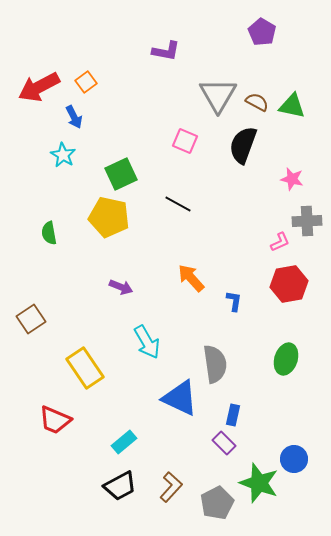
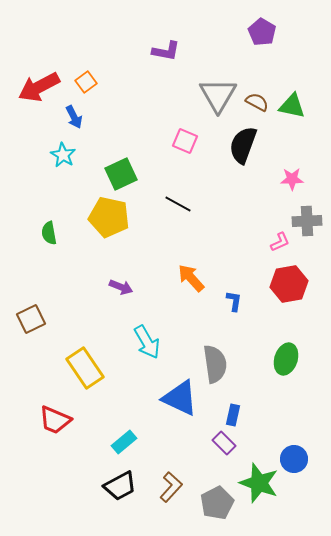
pink star: rotated 15 degrees counterclockwise
brown square: rotated 8 degrees clockwise
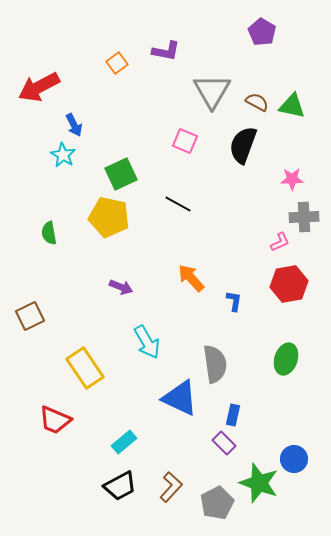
orange square: moved 31 px right, 19 px up
gray triangle: moved 6 px left, 4 px up
blue arrow: moved 8 px down
gray cross: moved 3 px left, 4 px up
brown square: moved 1 px left, 3 px up
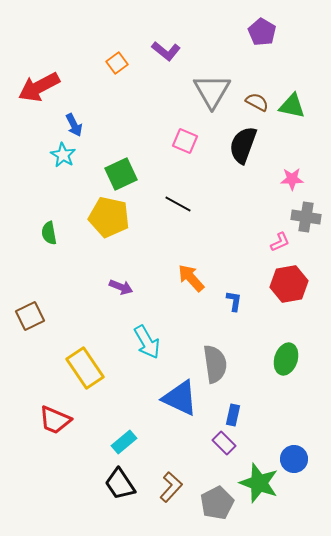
purple L-shape: rotated 28 degrees clockwise
gray cross: moved 2 px right; rotated 12 degrees clockwise
black trapezoid: moved 2 px up; rotated 84 degrees clockwise
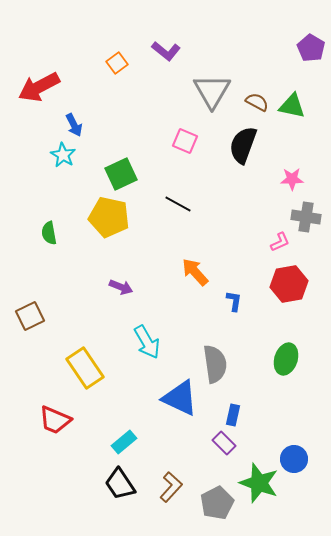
purple pentagon: moved 49 px right, 16 px down
orange arrow: moved 4 px right, 6 px up
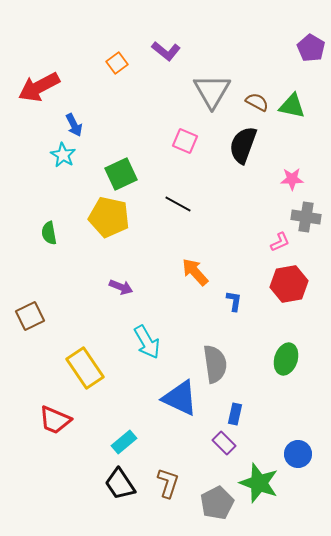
blue rectangle: moved 2 px right, 1 px up
blue circle: moved 4 px right, 5 px up
brown L-shape: moved 3 px left, 4 px up; rotated 24 degrees counterclockwise
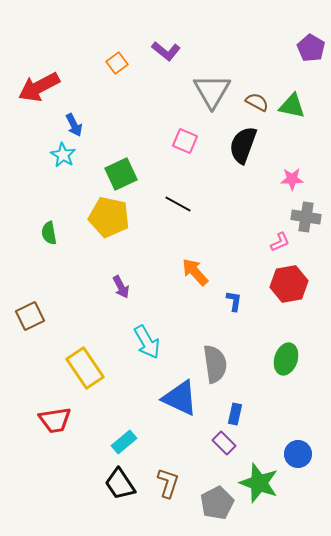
purple arrow: rotated 40 degrees clockwise
red trapezoid: rotated 32 degrees counterclockwise
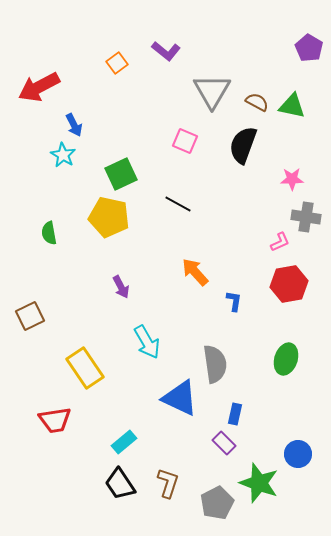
purple pentagon: moved 2 px left
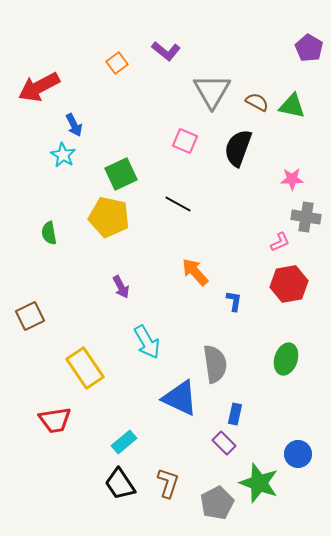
black semicircle: moved 5 px left, 3 px down
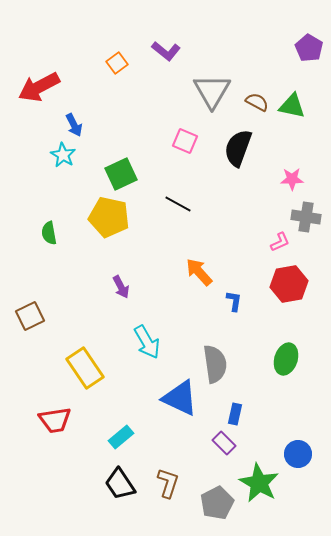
orange arrow: moved 4 px right
cyan rectangle: moved 3 px left, 5 px up
green star: rotated 9 degrees clockwise
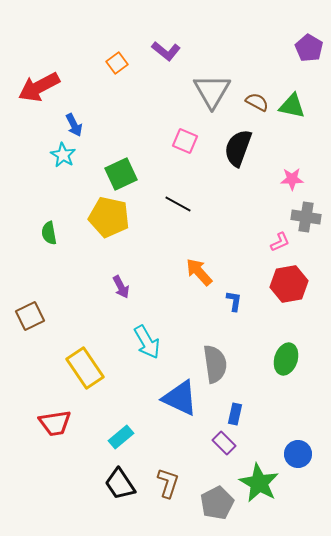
red trapezoid: moved 3 px down
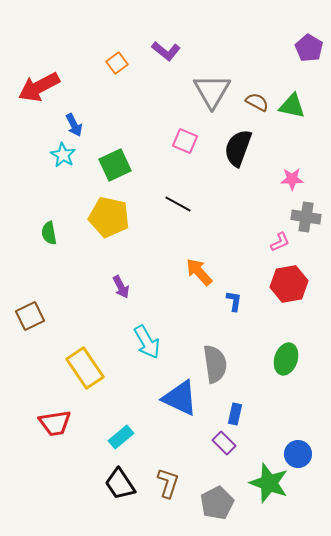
green square: moved 6 px left, 9 px up
green star: moved 10 px right; rotated 9 degrees counterclockwise
